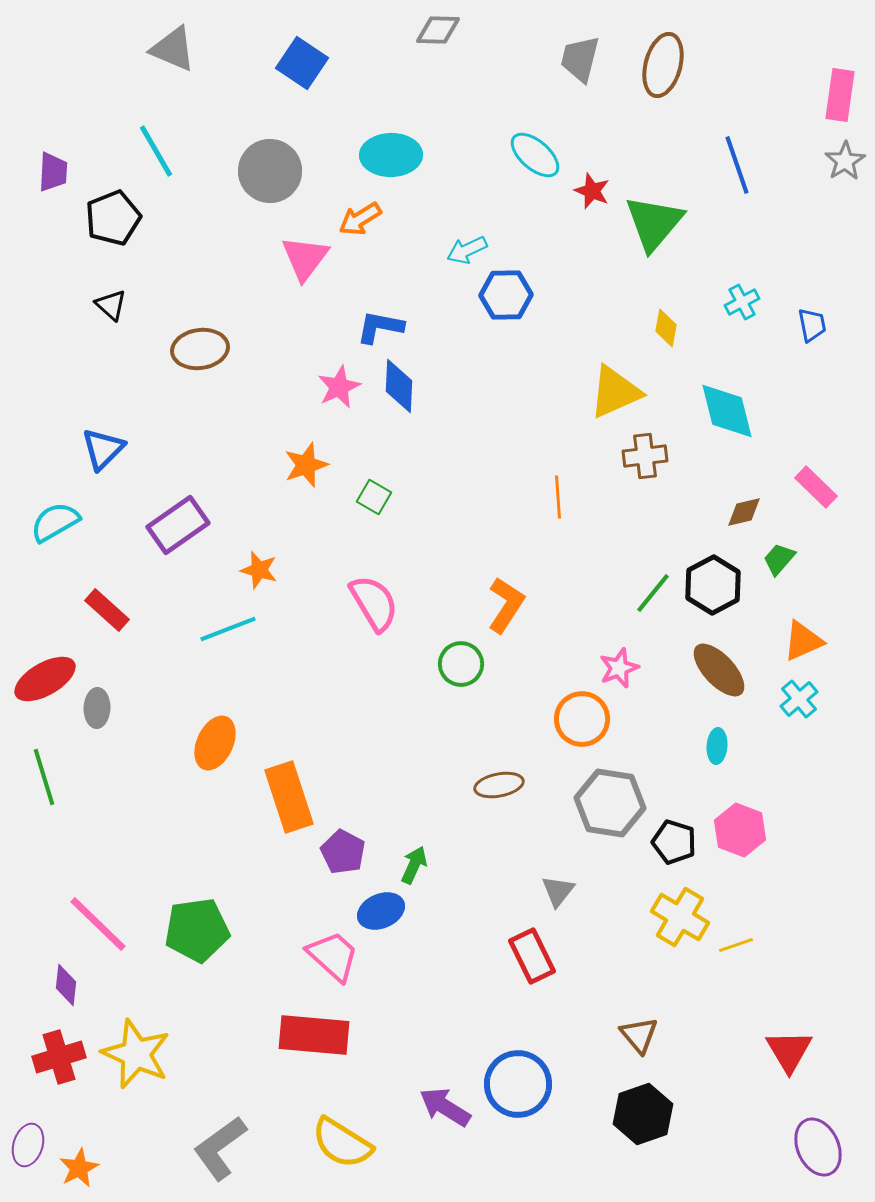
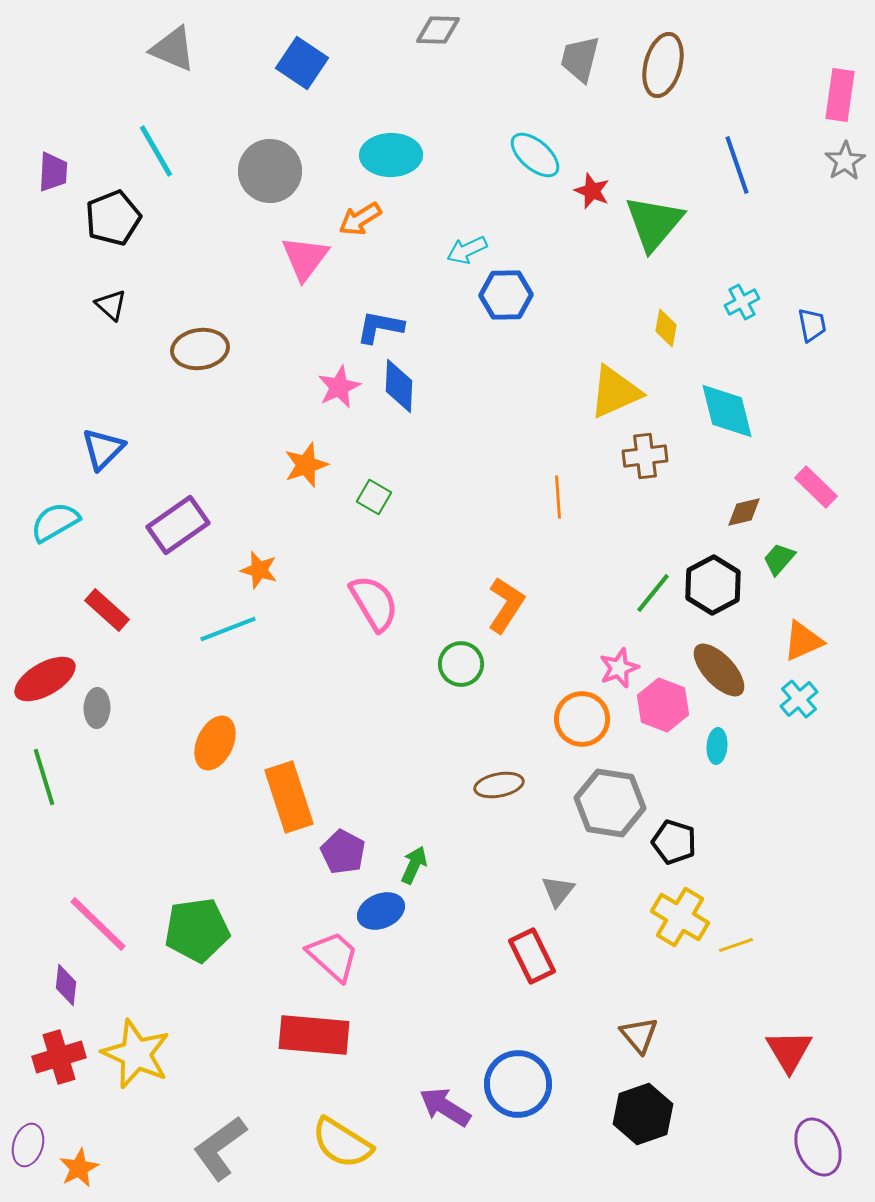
pink hexagon at (740, 830): moved 77 px left, 125 px up
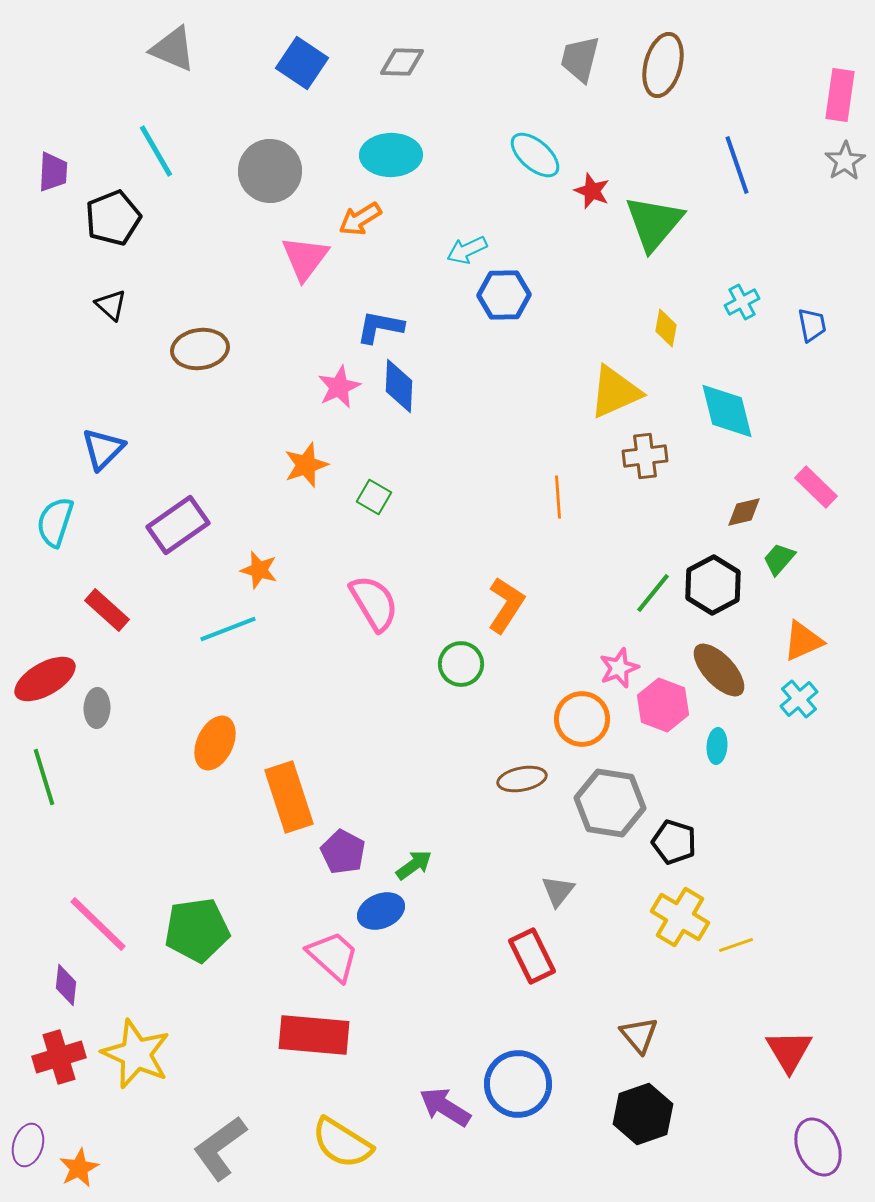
gray diamond at (438, 30): moved 36 px left, 32 px down
blue hexagon at (506, 295): moved 2 px left
cyan semicircle at (55, 522): rotated 42 degrees counterclockwise
brown ellipse at (499, 785): moved 23 px right, 6 px up
green arrow at (414, 865): rotated 30 degrees clockwise
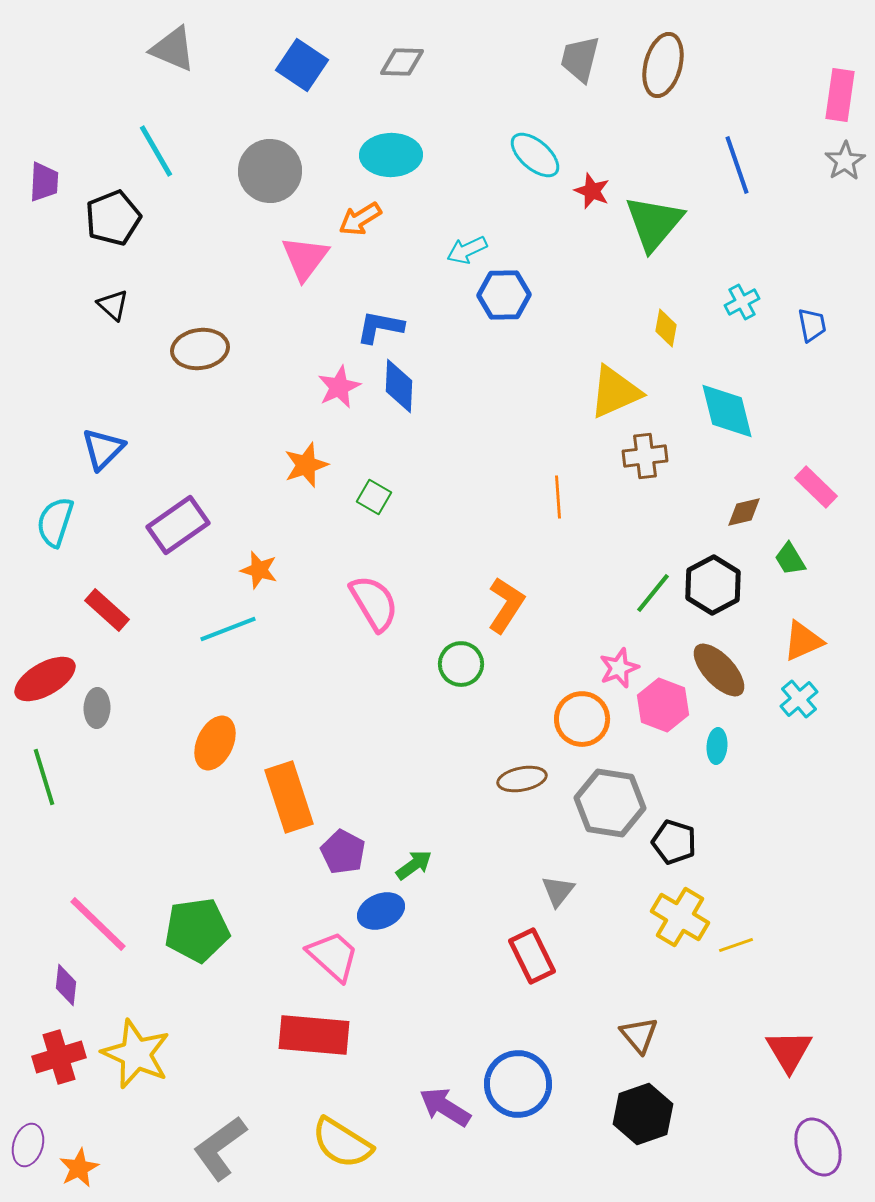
blue square at (302, 63): moved 2 px down
purple trapezoid at (53, 172): moved 9 px left, 10 px down
black triangle at (111, 305): moved 2 px right
green trapezoid at (779, 559): moved 11 px right; rotated 72 degrees counterclockwise
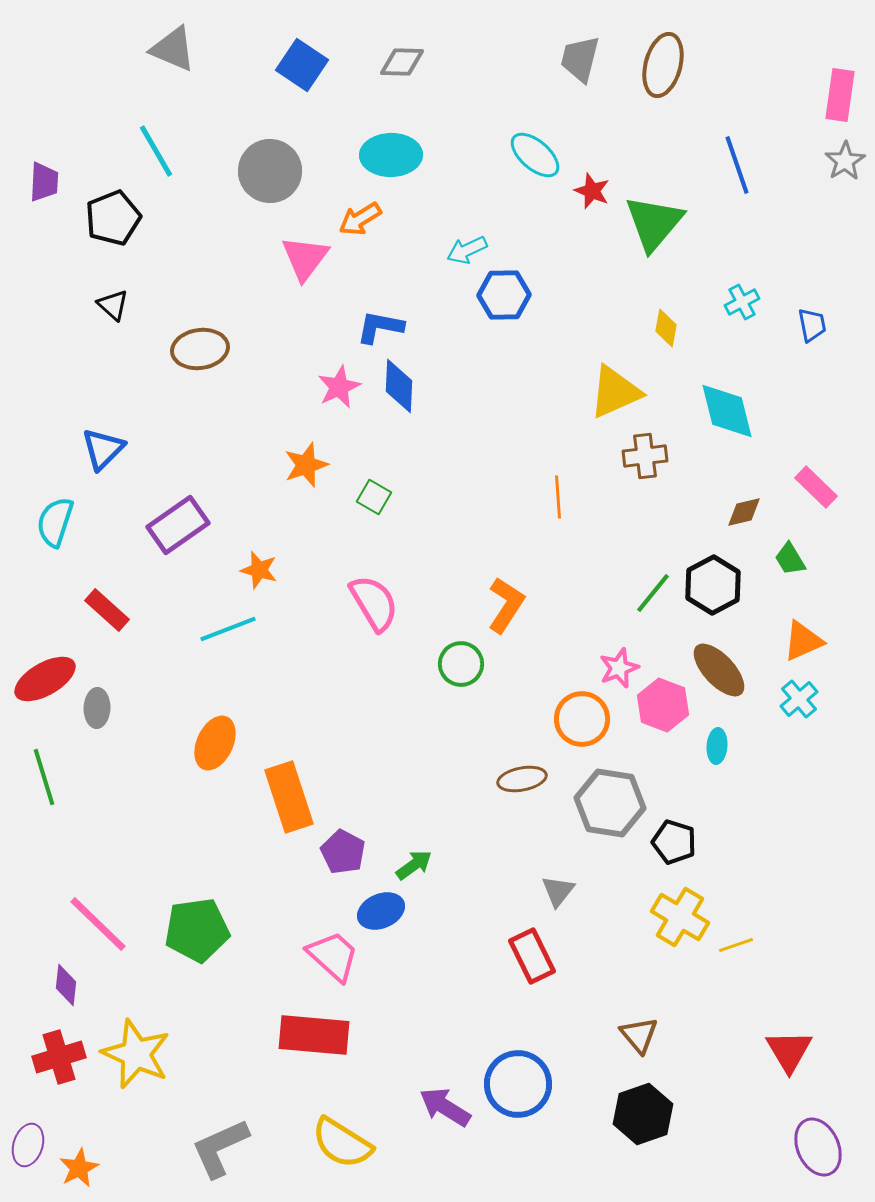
gray L-shape at (220, 1148): rotated 12 degrees clockwise
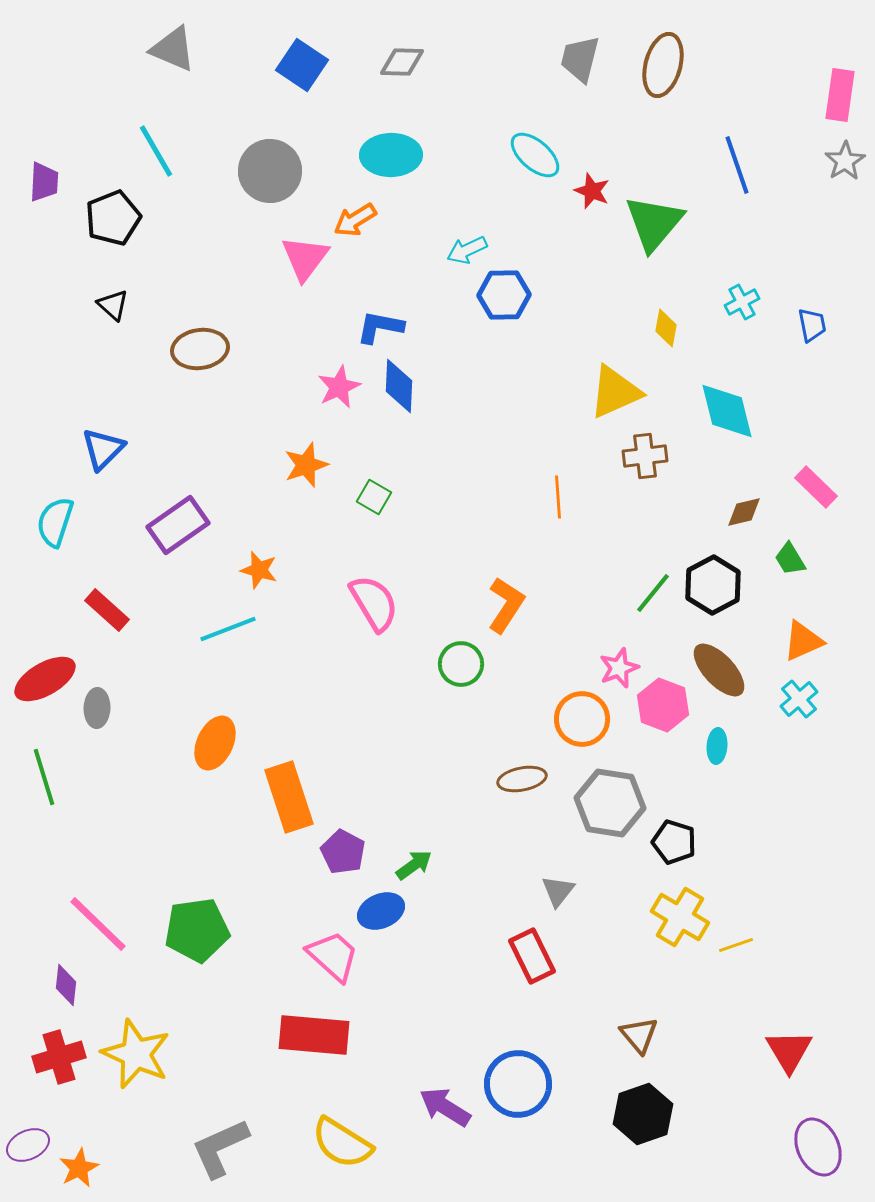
orange arrow at (360, 219): moved 5 px left, 1 px down
purple ellipse at (28, 1145): rotated 48 degrees clockwise
